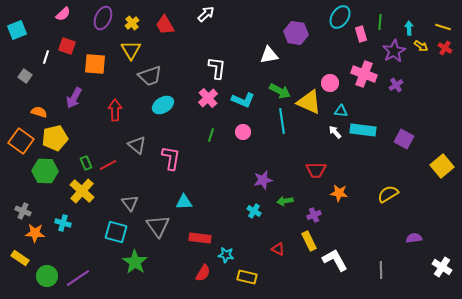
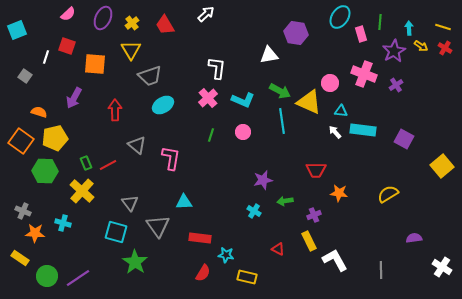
pink semicircle at (63, 14): moved 5 px right
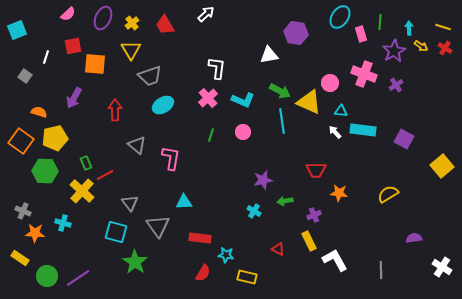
red square at (67, 46): moved 6 px right; rotated 30 degrees counterclockwise
red line at (108, 165): moved 3 px left, 10 px down
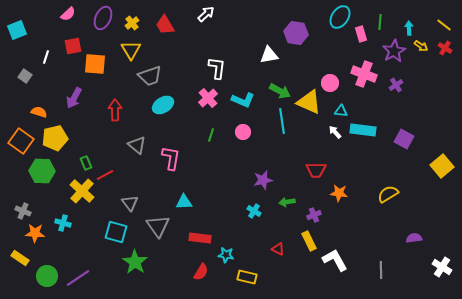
yellow line at (443, 27): moved 1 px right, 2 px up; rotated 21 degrees clockwise
green hexagon at (45, 171): moved 3 px left
green arrow at (285, 201): moved 2 px right, 1 px down
red semicircle at (203, 273): moved 2 px left, 1 px up
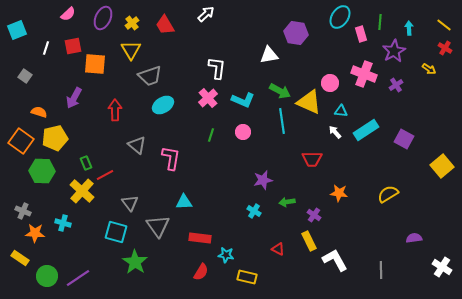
yellow arrow at (421, 46): moved 8 px right, 23 px down
white line at (46, 57): moved 9 px up
cyan rectangle at (363, 130): moved 3 px right; rotated 40 degrees counterclockwise
red trapezoid at (316, 170): moved 4 px left, 11 px up
purple cross at (314, 215): rotated 32 degrees counterclockwise
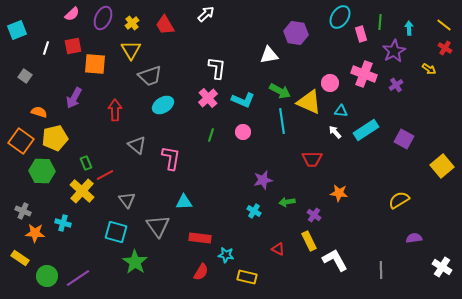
pink semicircle at (68, 14): moved 4 px right
yellow semicircle at (388, 194): moved 11 px right, 6 px down
gray triangle at (130, 203): moved 3 px left, 3 px up
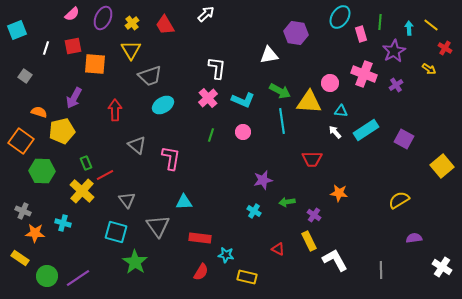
yellow line at (444, 25): moved 13 px left
yellow triangle at (309, 102): rotated 20 degrees counterclockwise
yellow pentagon at (55, 138): moved 7 px right, 7 px up
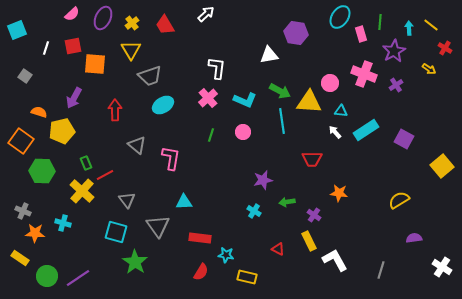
cyan L-shape at (243, 100): moved 2 px right
gray line at (381, 270): rotated 18 degrees clockwise
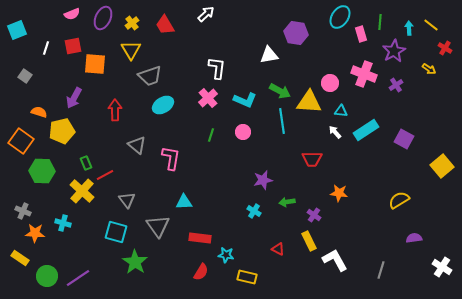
pink semicircle at (72, 14): rotated 21 degrees clockwise
